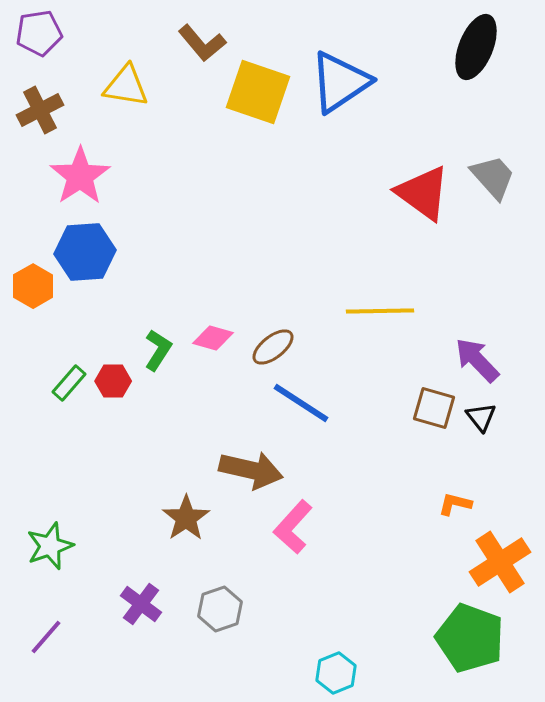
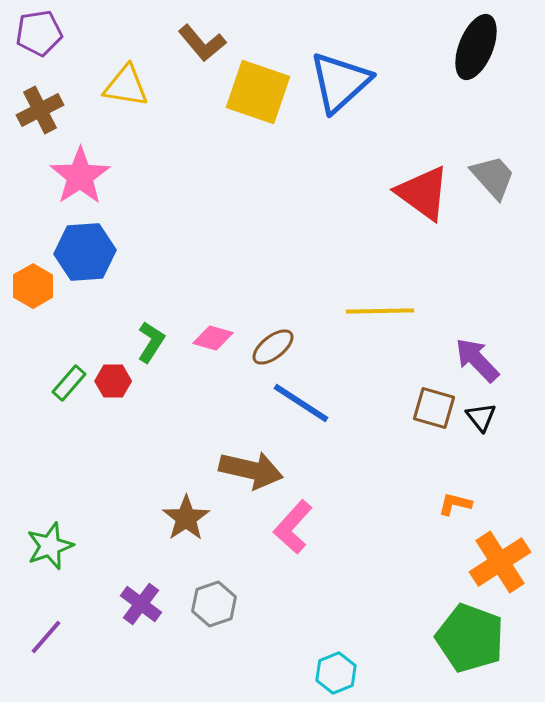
blue triangle: rotated 8 degrees counterclockwise
green L-shape: moved 7 px left, 8 px up
gray hexagon: moved 6 px left, 5 px up
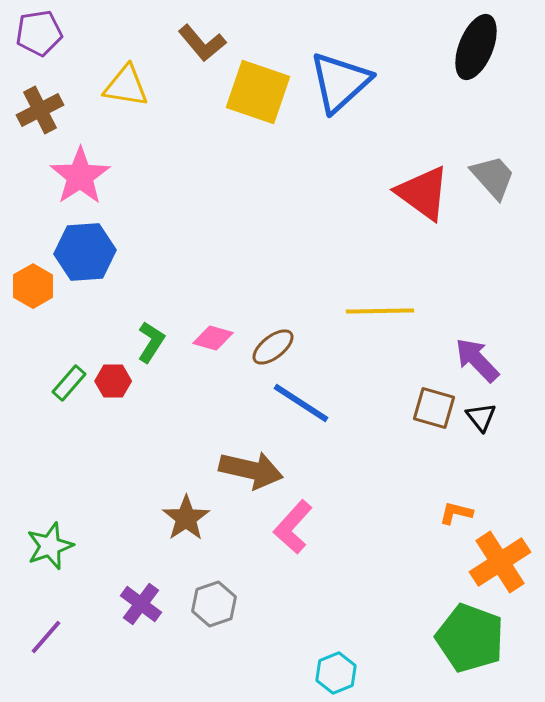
orange L-shape: moved 1 px right, 9 px down
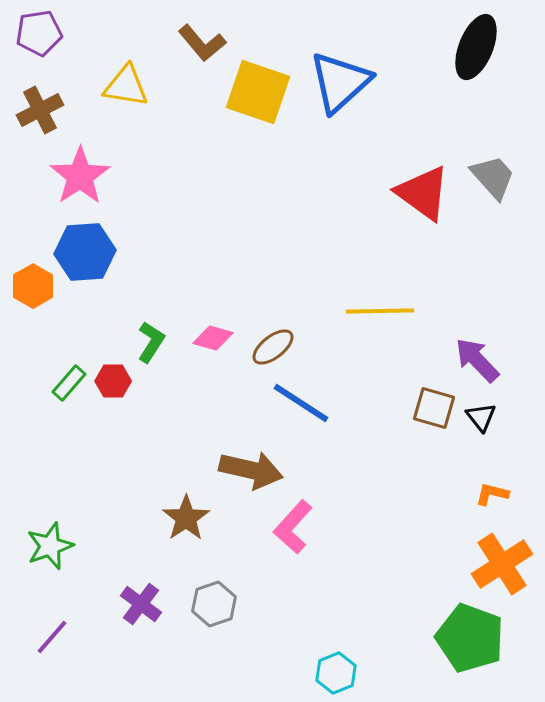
orange L-shape: moved 36 px right, 19 px up
orange cross: moved 2 px right, 2 px down
purple line: moved 6 px right
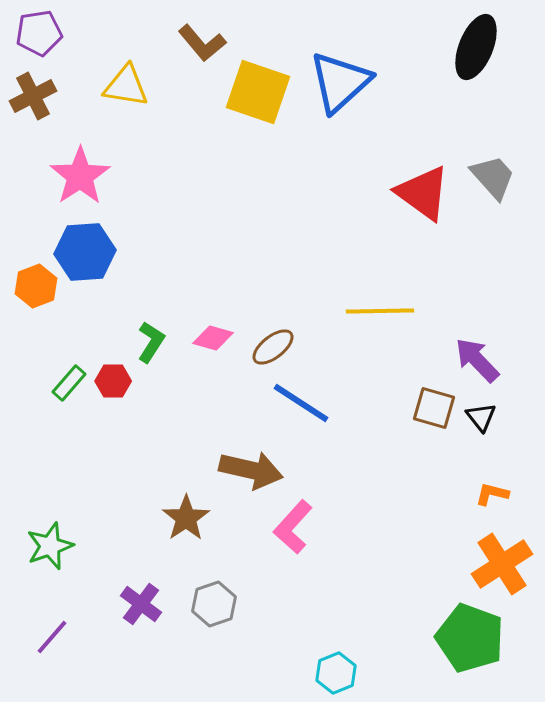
brown cross: moved 7 px left, 14 px up
orange hexagon: moved 3 px right; rotated 9 degrees clockwise
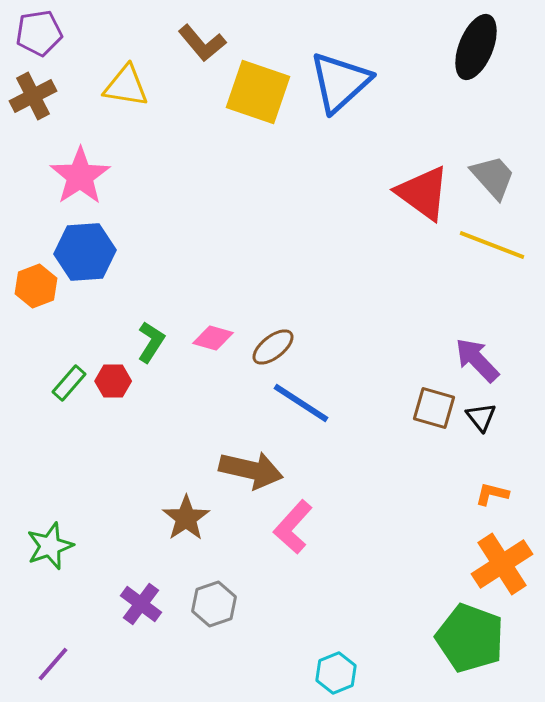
yellow line: moved 112 px right, 66 px up; rotated 22 degrees clockwise
purple line: moved 1 px right, 27 px down
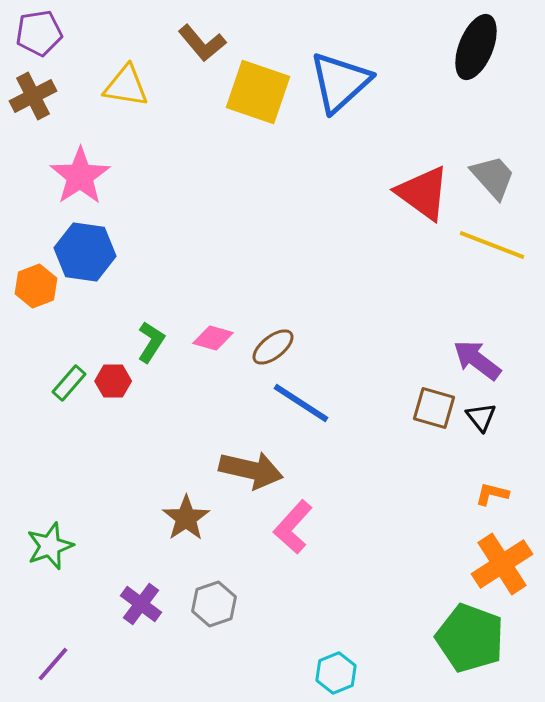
blue hexagon: rotated 12 degrees clockwise
purple arrow: rotated 9 degrees counterclockwise
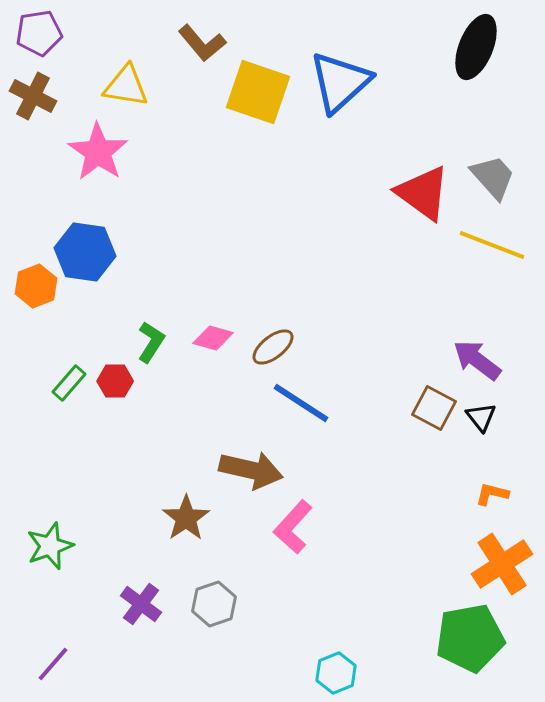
brown cross: rotated 36 degrees counterclockwise
pink star: moved 18 px right, 24 px up; rotated 4 degrees counterclockwise
red hexagon: moved 2 px right
brown square: rotated 12 degrees clockwise
green pentagon: rotated 30 degrees counterclockwise
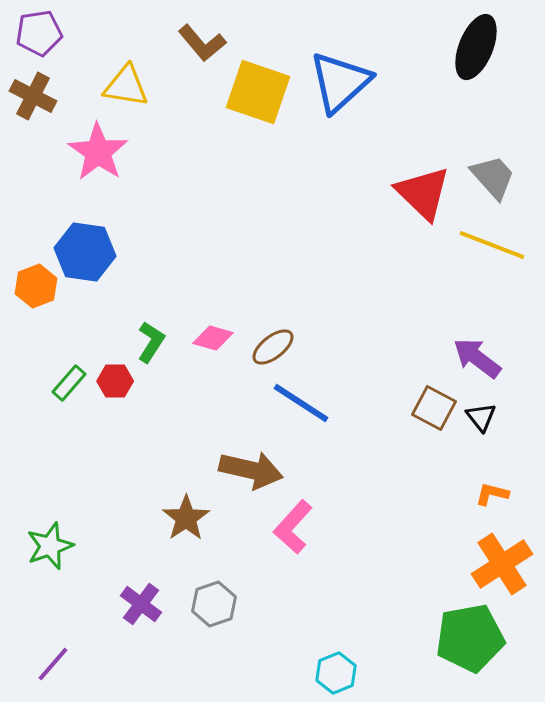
red triangle: rotated 8 degrees clockwise
purple arrow: moved 2 px up
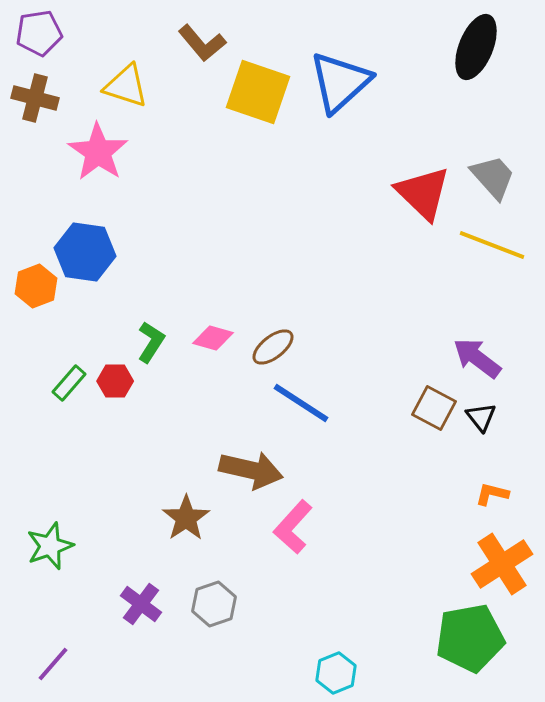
yellow triangle: rotated 9 degrees clockwise
brown cross: moved 2 px right, 2 px down; rotated 12 degrees counterclockwise
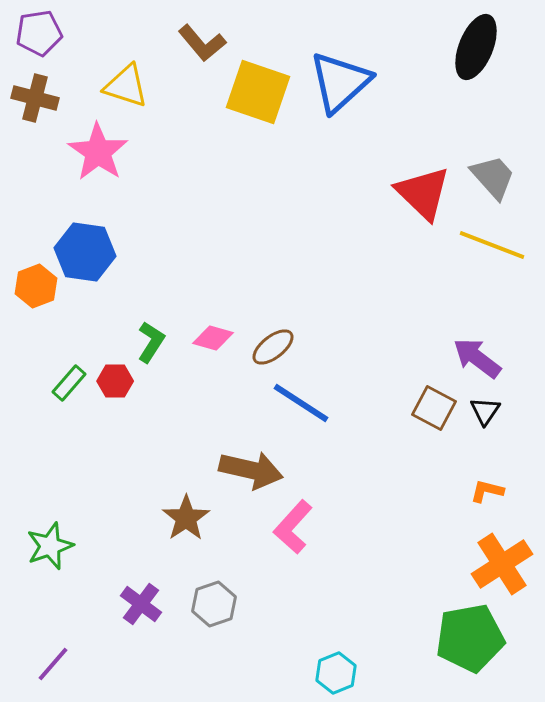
black triangle: moved 4 px right, 6 px up; rotated 12 degrees clockwise
orange L-shape: moved 5 px left, 3 px up
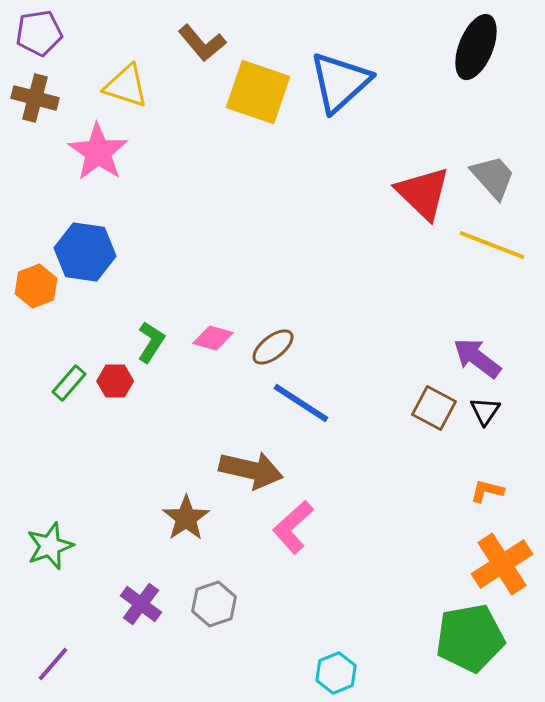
pink L-shape: rotated 6 degrees clockwise
